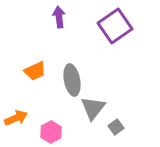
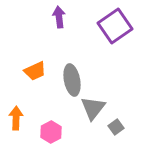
orange arrow: rotated 65 degrees counterclockwise
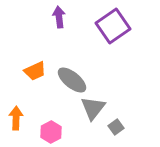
purple square: moved 2 px left
gray ellipse: rotated 40 degrees counterclockwise
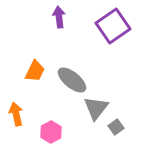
orange trapezoid: rotated 40 degrees counterclockwise
gray triangle: moved 3 px right
orange arrow: moved 4 px up; rotated 15 degrees counterclockwise
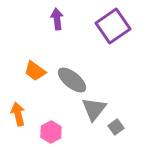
purple arrow: moved 2 px left, 2 px down
orange trapezoid: rotated 100 degrees clockwise
gray triangle: moved 2 px left, 1 px down
orange arrow: moved 2 px right
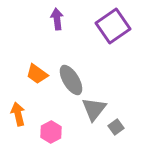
orange trapezoid: moved 2 px right, 3 px down
gray ellipse: moved 1 px left; rotated 20 degrees clockwise
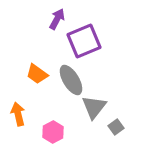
purple arrow: rotated 35 degrees clockwise
purple square: moved 29 px left, 15 px down; rotated 12 degrees clockwise
gray triangle: moved 2 px up
pink hexagon: moved 2 px right
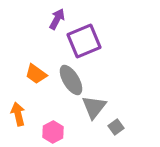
orange trapezoid: moved 1 px left
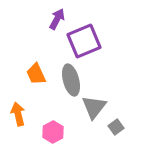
orange trapezoid: rotated 30 degrees clockwise
gray ellipse: rotated 16 degrees clockwise
